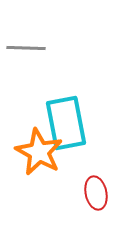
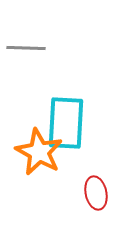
cyan rectangle: rotated 14 degrees clockwise
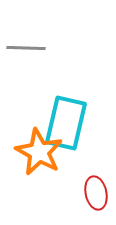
cyan rectangle: rotated 10 degrees clockwise
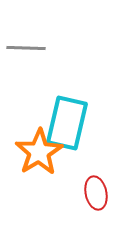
cyan rectangle: moved 1 px right
orange star: rotated 12 degrees clockwise
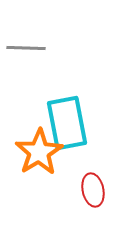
cyan rectangle: rotated 24 degrees counterclockwise
red ellipse: moved 3 px left, 3 px up
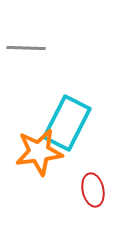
cyan rectangle: rotated 38 degrees clockwise
orange star: rotated 24 degrees clockwise
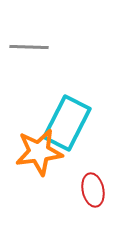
gray line: moved 3 px right, 1 px up
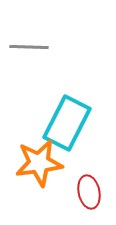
orange star: moved 11 px down
red ellipse: moved 4 px left, 2 px down
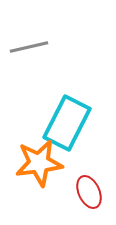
gray line: rotated 15 degrees counterclockwise
red ellipse: rotated 12 degrees counterclockwise
